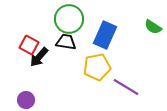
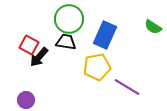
purple line: moved 1 px right
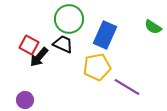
black trapezoid: moved 3 px left, 2 px down; rotated 15 degrees clockwise
purple circle: moved 1 px left
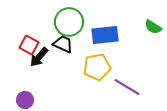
green circle: moved 3 px down
blue rectangle: rotated 60 degrees clockwise
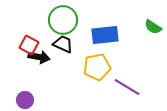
green circle: moved 6 px left, 2 px up
black arrow: rotated 120 degrees counterclockwise
